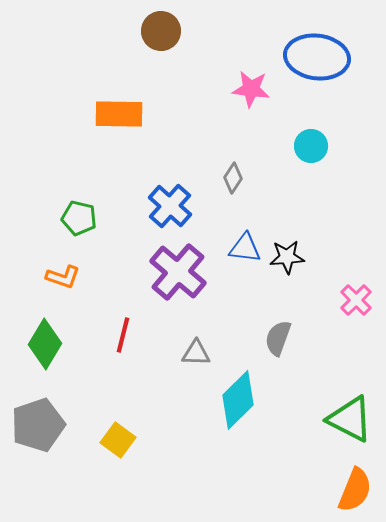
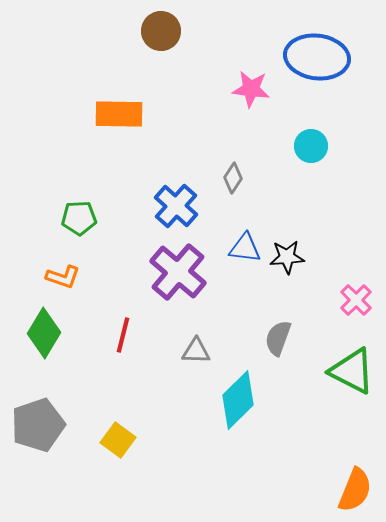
blue cross: moved 6 px right
green pentagon: rotated 16 degrees counterclockwise
green diamond: moved 1 px left, 11 px up
gray triangle: moved 2 px up
green triangle: moved 2 px right, 48 px up
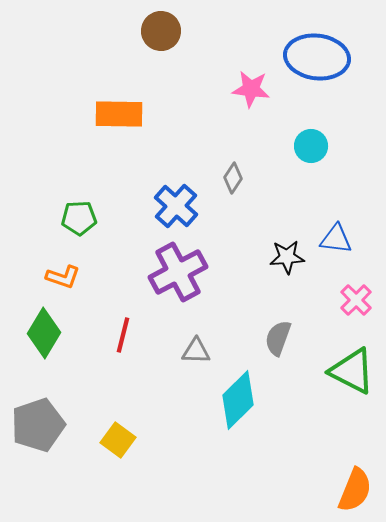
blue triangle: moved 91 px right, 9 px up
purple cross: rotated 22 degrees clockwise
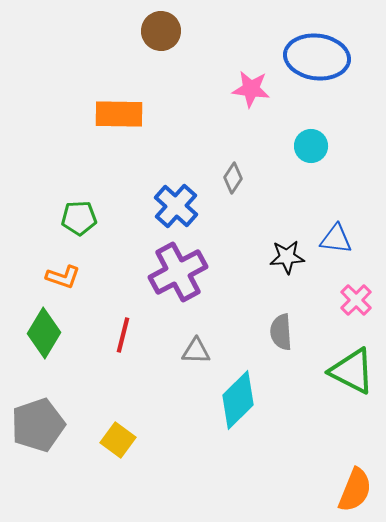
gray semicircle: moved 3 px right, 6 px up; rotated 24 degrees counterclockwise
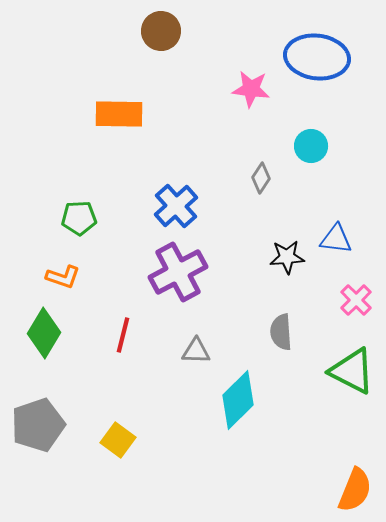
gray diamond: moved 28 px right
blue cross: rotated 6 degrees clockwise
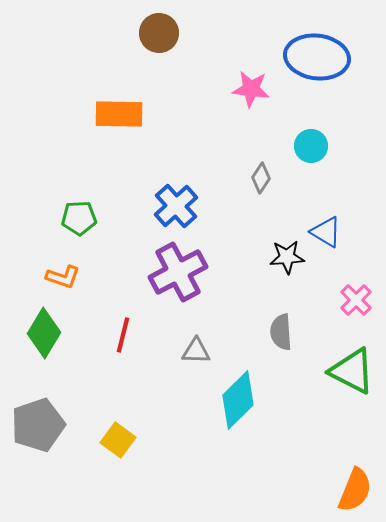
brown circle: moved 2 px left, 2 px down
blue triangle: moved 10 px left, 7 px up; rotated 24 degrees clockwise
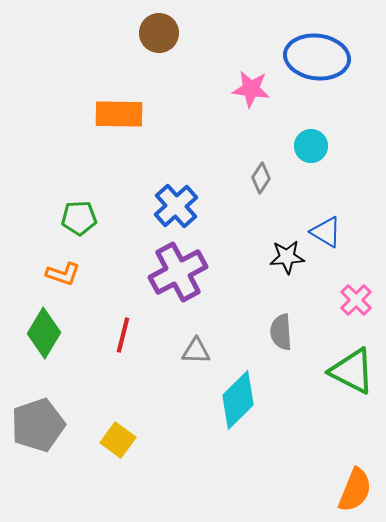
orange L-shape: moved 3 px up
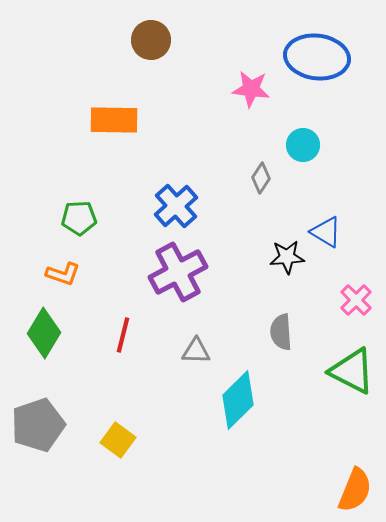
brown circle: moved 8 px left, 7 px down
orange rectangle: moved 5 px left, 6 px down
cyan circle: moved 8 px left, 1 px up
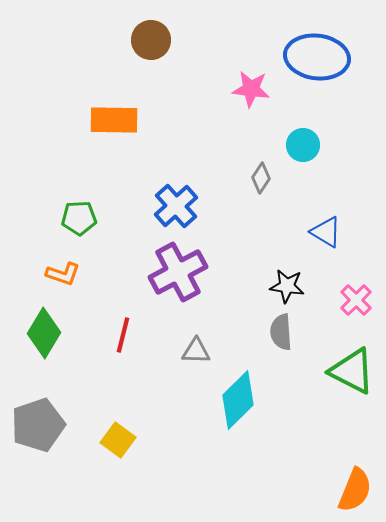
black star: moved 29 px down; rotated 12 degrees clockwise
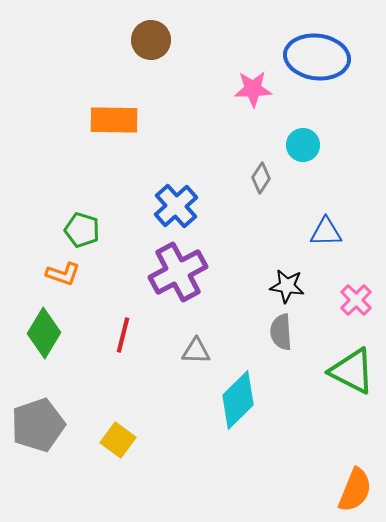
pink star: moved 2 px right; rotated 9 degrees counterclockwise
green pentagon: moved 3 px right, 12 px down; rotated 20 degrees clockwise
blue triangle: rotated 32 degrees counterclockwise
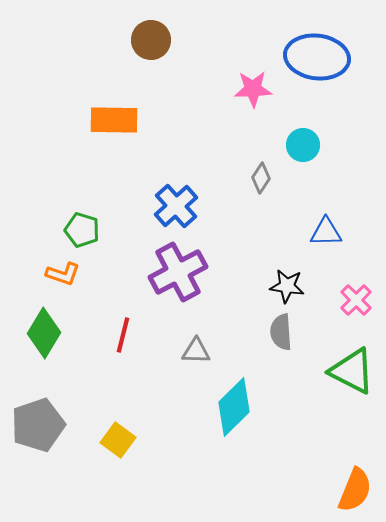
cyan diamond: moved 4 px left, 7 px down
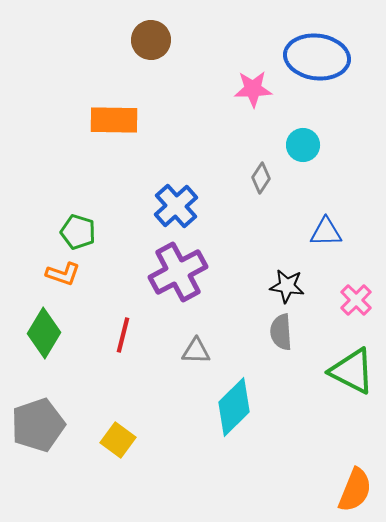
green pentagon: moved 4 px left, 2 px down
